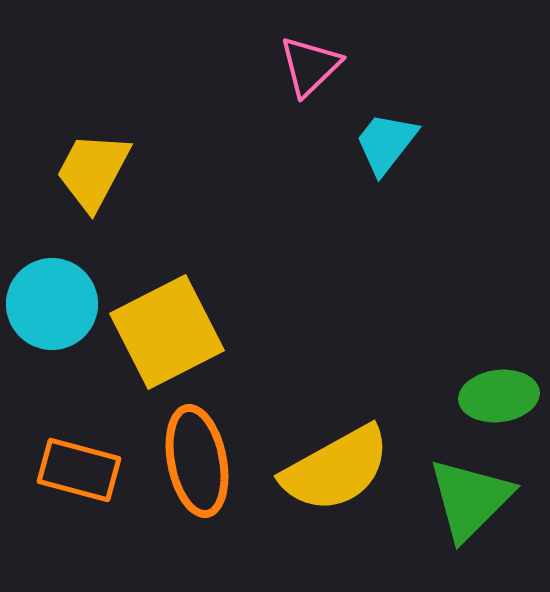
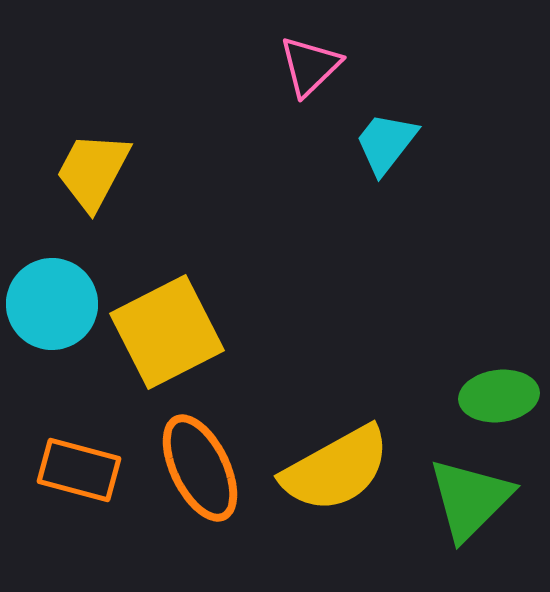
orange ellipse: moved 3 px right, 7 px down; rotated 15 degrees counterclockwise
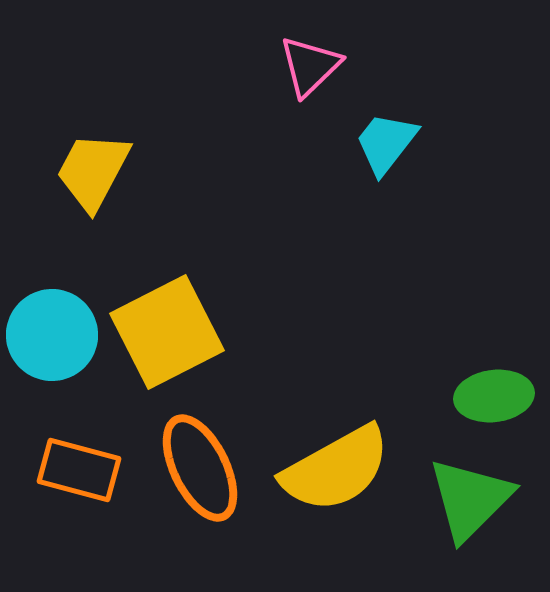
cyan circle: moved 31 px down
green ellipse: moved 5 px left
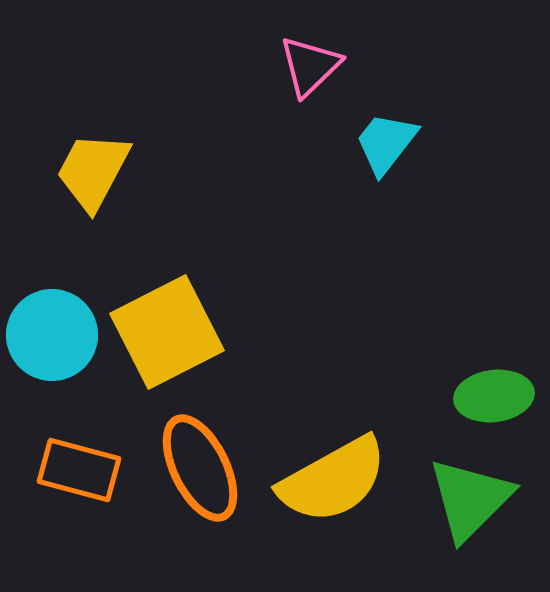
yellow semicircle: moved 3 px left, 11 px down
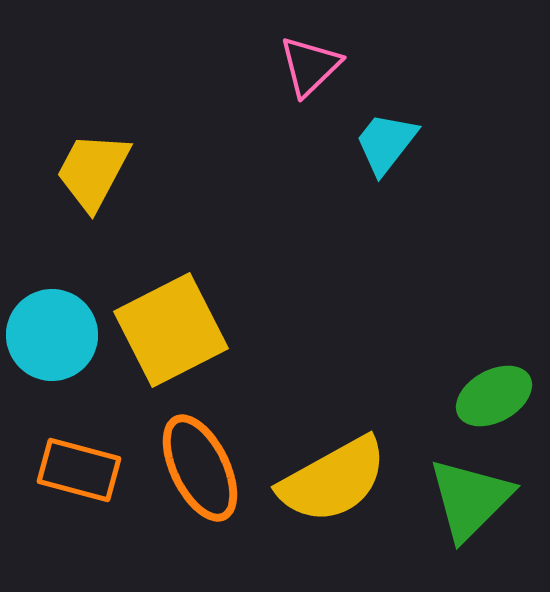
yellow square: moved 4 px right, 2 px up
green ellipse: rotated 22 degrees counterclockwise
